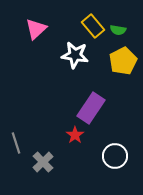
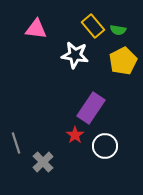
pink triangle: rotated 50 degrees clockwise
white circle: moved 10 px left, 10 px up
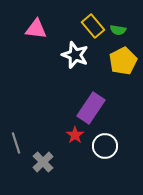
white star: rotated 12 degrees clockwise
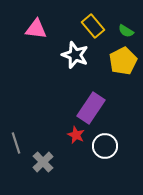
green semicircle: moved 8 px right, 1 px down; rotated 21 degrees clockwise
red star: moved 1 px right; rotated 12 degrees counterclockwise
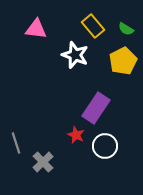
green semicircle: moved 2 px up
purple rectangle: moved 5 px right
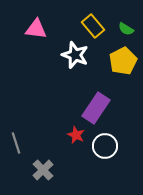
gray cross: moved 8 px down
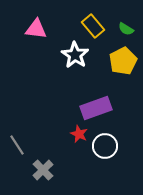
white star: rotated 12 degrees clockwise
purple rectangle: rotated 36 degrees clockwise
red star: moved 3 px right, 1 px up
gray line: moved 1 px right, 2 px down; rotated 15 degrees counterclockwise
